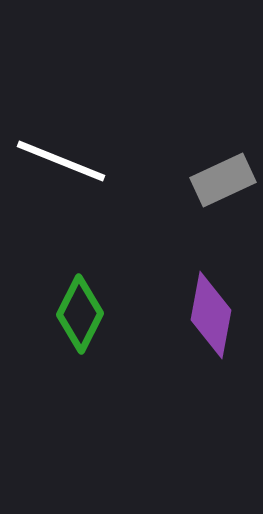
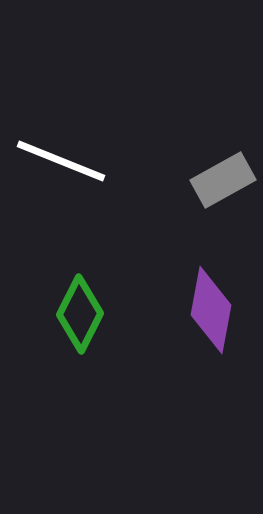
gray rectangle: rotated 4 degrees counterclockwise
purple diamond: moved 5 px up
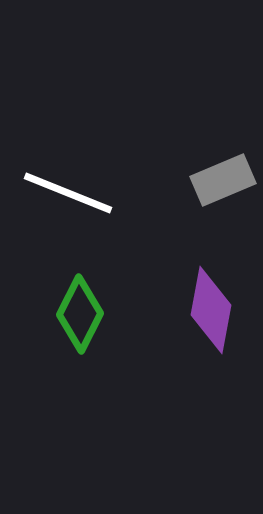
white line: moved 7 px right, 32 px down
gray rectangle: rotated 6 degrees clockwise
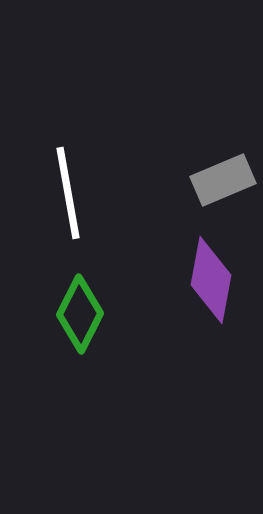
white line: rotated 58 degrees clockwise
purple diamond: moved 30 px up
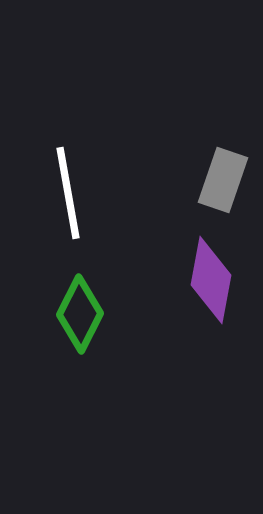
gray rectangle: rotated 48 degrees counterclockwise
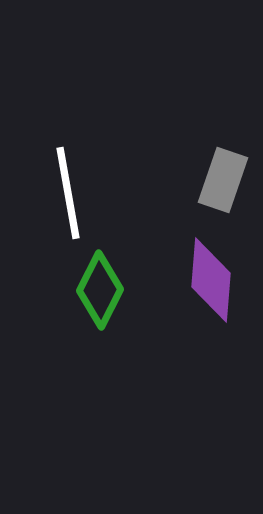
purple diamond: rotated 6 degrees counterclockwise
green diamond: moved 20 px right, 24 px up
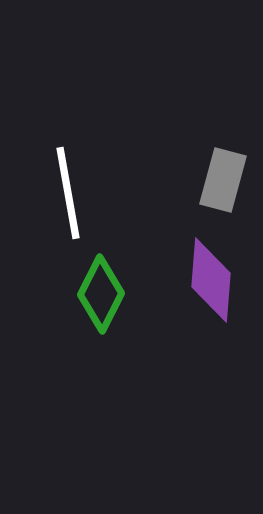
gray rectangle: rotated 4 degrees counterclockwise
green diamond: moved 1 px right, 4 px down
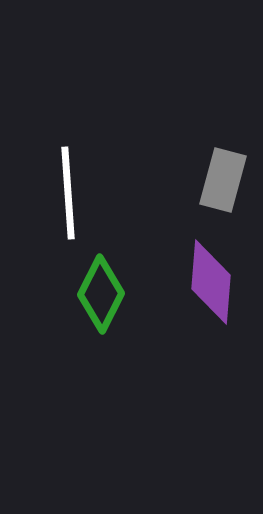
white line: rotated 6 degrees clockwise
purple diamond: moved 2 px down
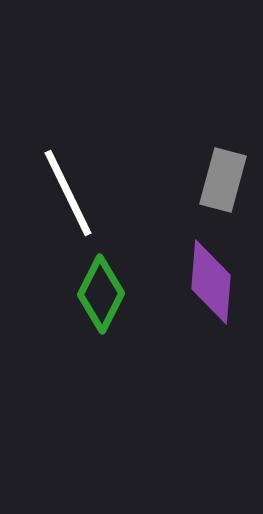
white line: rotated 22 degrees counterclockwise
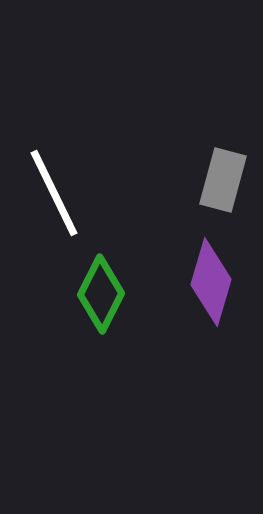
white line: moved 14 px left
purple diamond: rotated 12 degrees clockwise
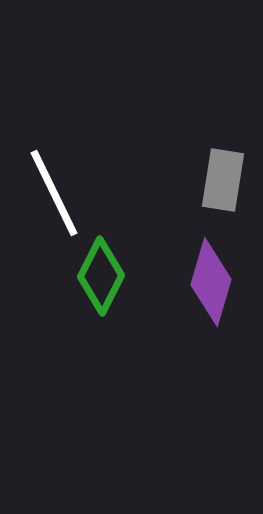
gray rectangle: rotated 6 degrees counterclockwise
green diamond: moved 18 px up
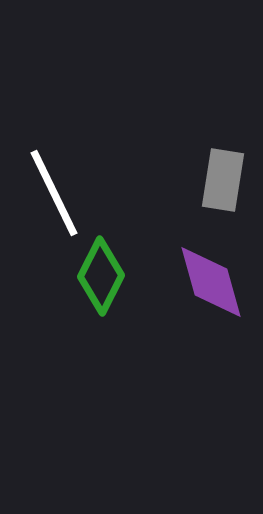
purple diamond: rotated 32 degrees counterclockwise
